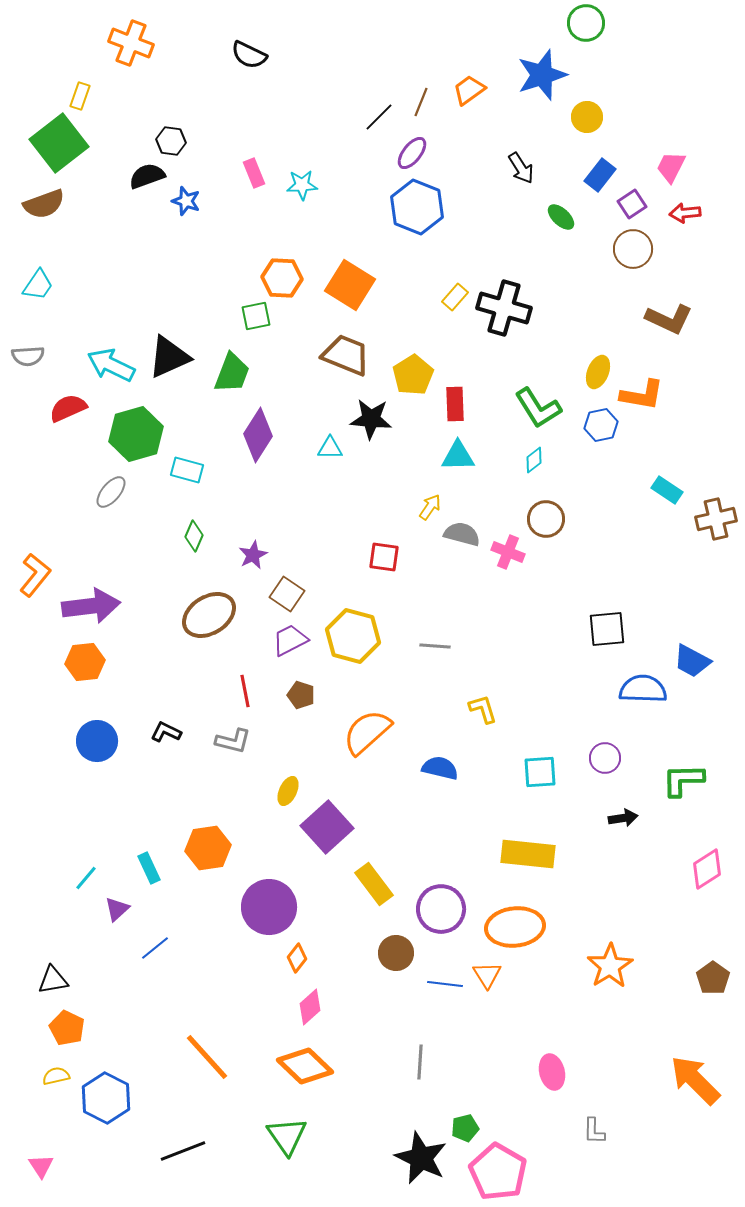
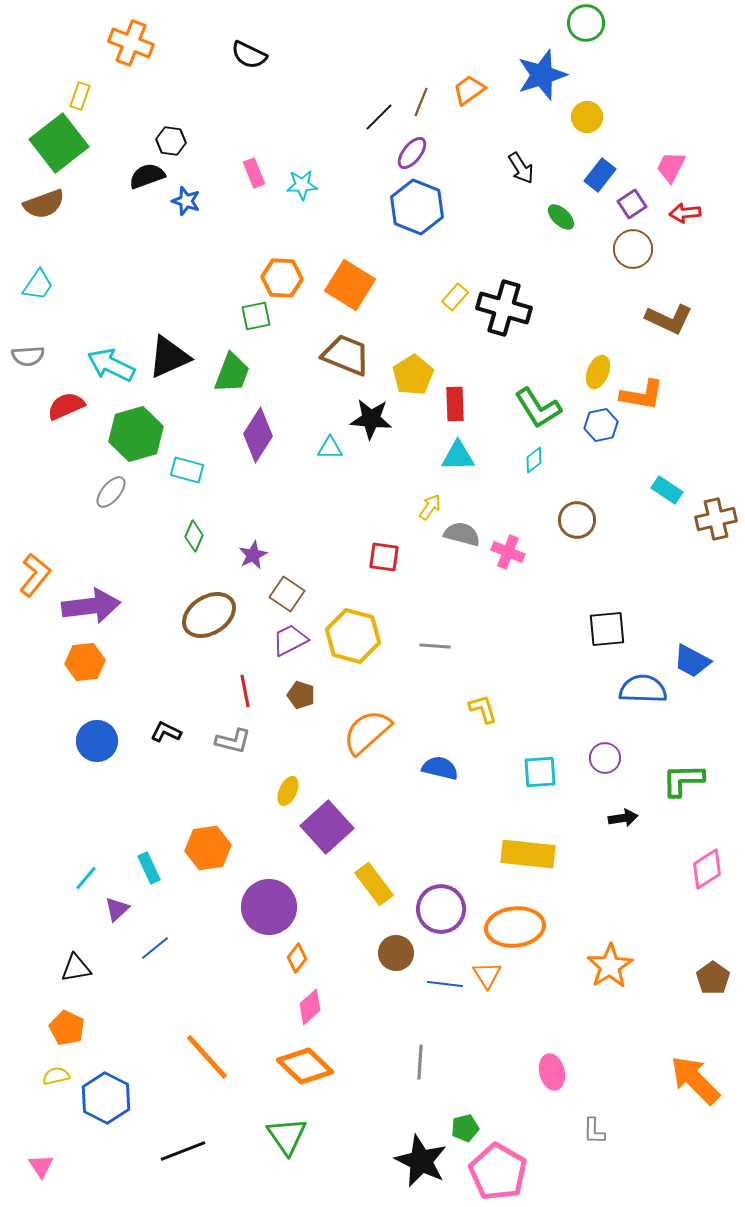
red semicircle at (68, 408): moved 2 px left, 2 px up
brown circle at (546, 519): moved 31 px right, 1 px down
black triangle at (53, 980): moved 23 px right, 12 px up
black star at (421, 1158): moved 3 px down
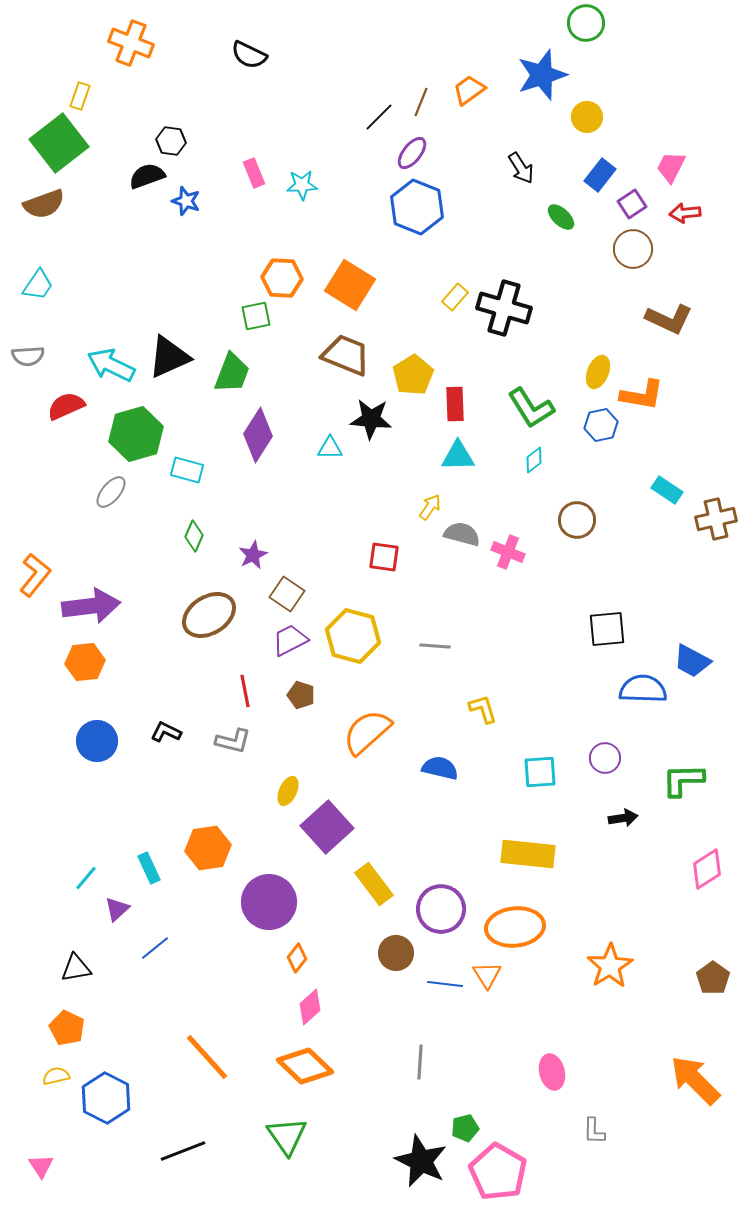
green L-shape at (538, 408): moved 7 px left
purple circle at (269, 907): moved 5 px up
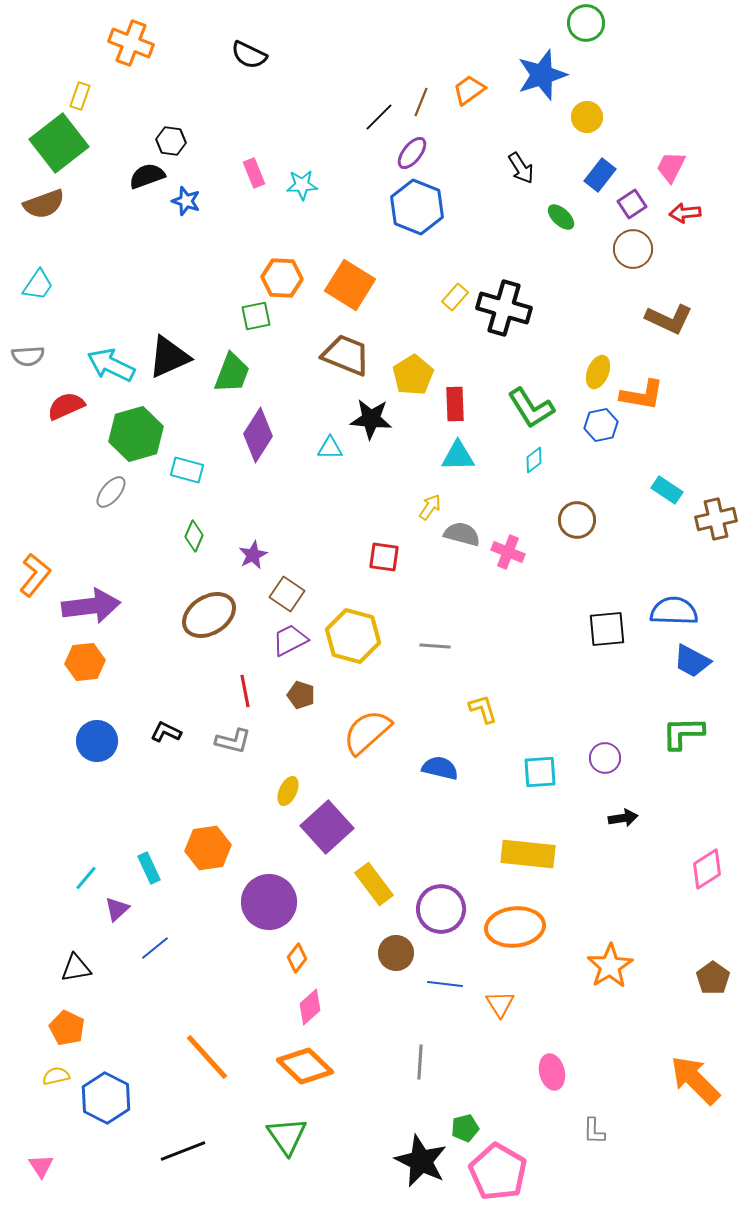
blue semicircle at (643, 689): moved 31 px right, 78 px up
green L-shape at (683, 780): moved 47 px up
orange triangle at (487, 975): moved 13 px right, 29 px down
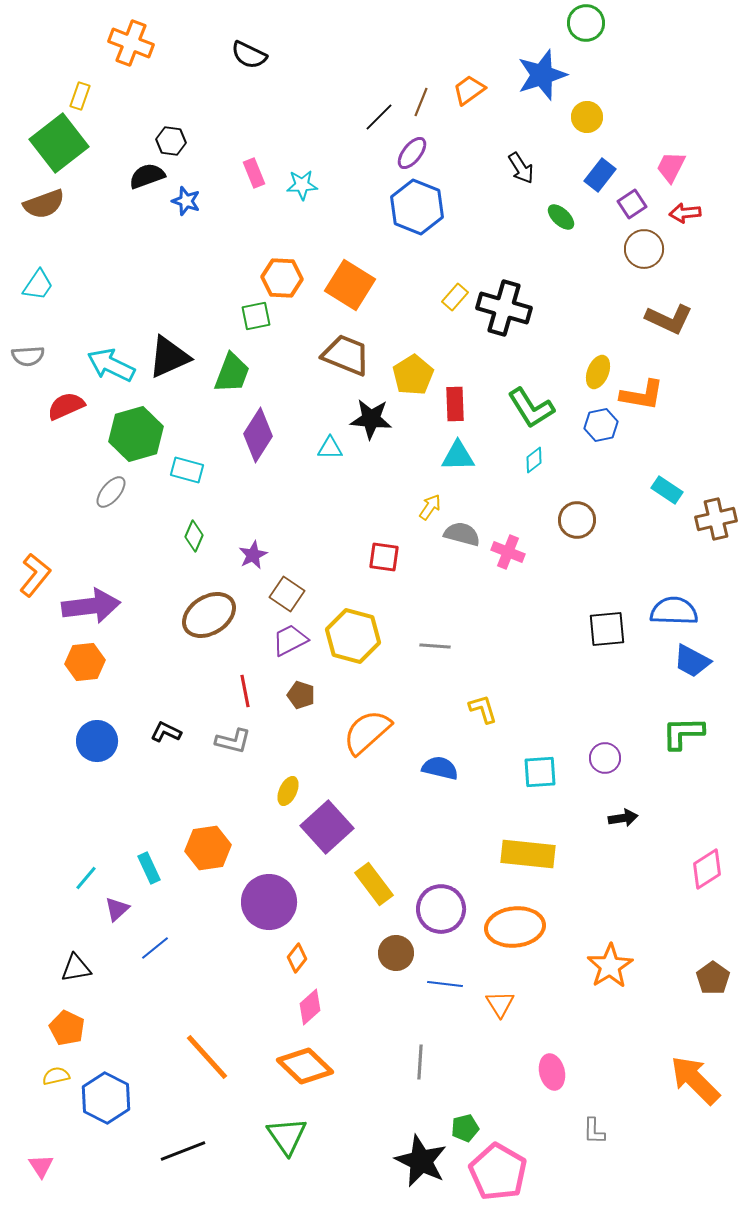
brown circle at (633, 249): moved 11 px right
